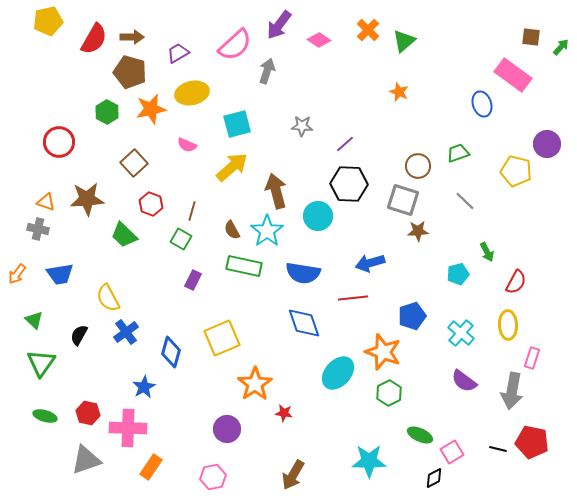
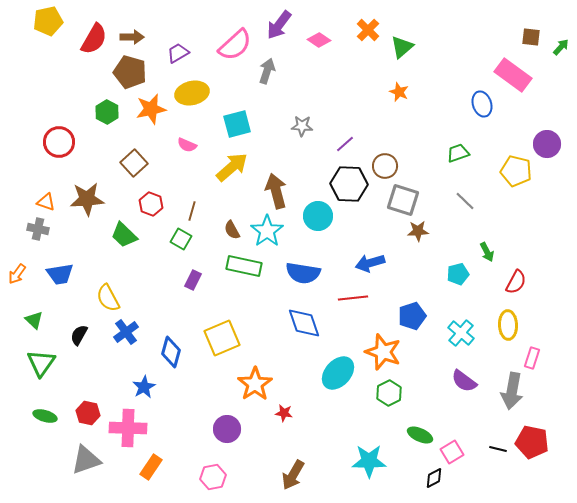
green triangle at (404, 41): moved 2 px left, 6 px down
brown circle at (418, 166): moved 33 px left
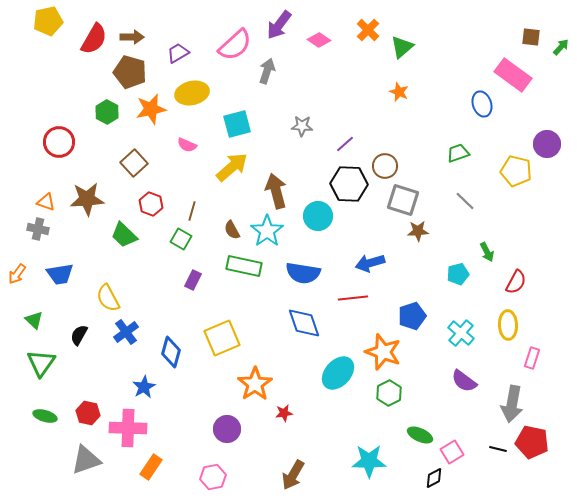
gray arrow at (512, 391): moved 13 px down
red star at (284, 413): rotated 18 degrees counterclockwise
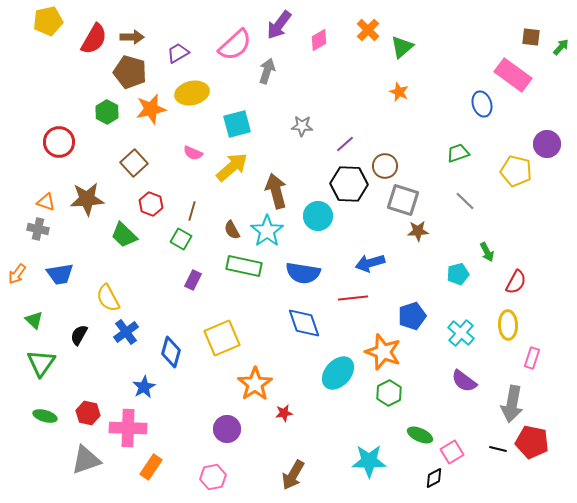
pink diamond at (319, 40): rotated 65 degrees counterclockwise
pink semicircle at (187, 145): moved 6 px right, 8 px down
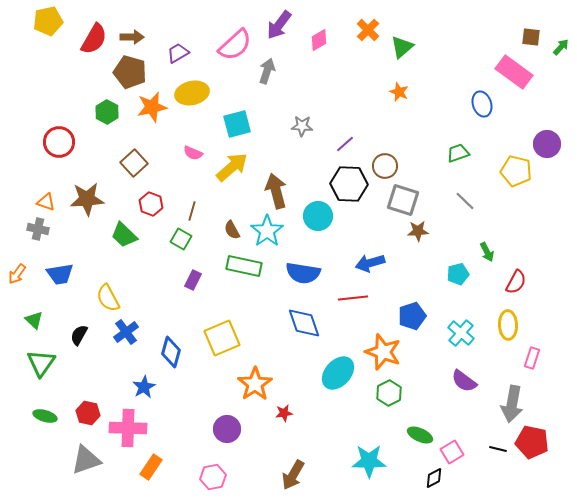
pink rectangle at (513, 75): moved 1 px right, 3 px up
orange star at (151, 109): moved 1 px right, 2 px up
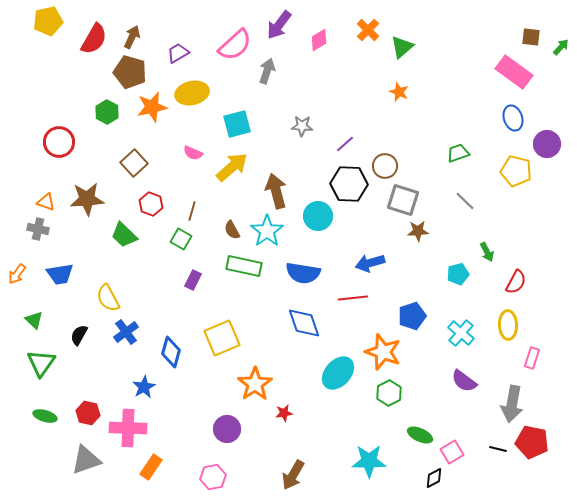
brown arrow at (132, 37): rotated 65 degrees counterclockwise
blue ellipse at (482, 104): moved 31 px right, 14 px down
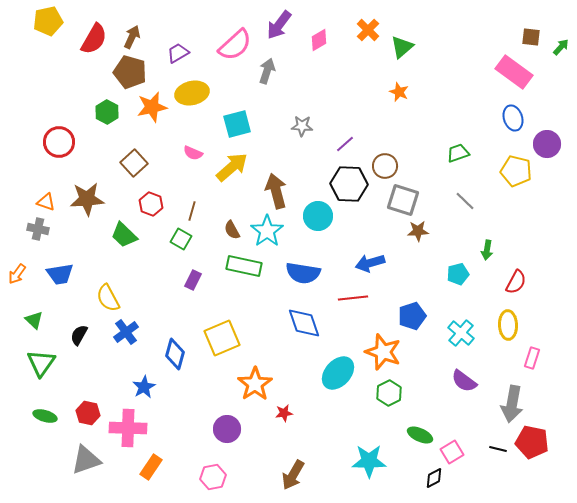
green arrow at (487, 252): moved 2 px up; rotated 36 degrees clockwise
blue diamond at (171, 352): moved 4 px right, 2 px down
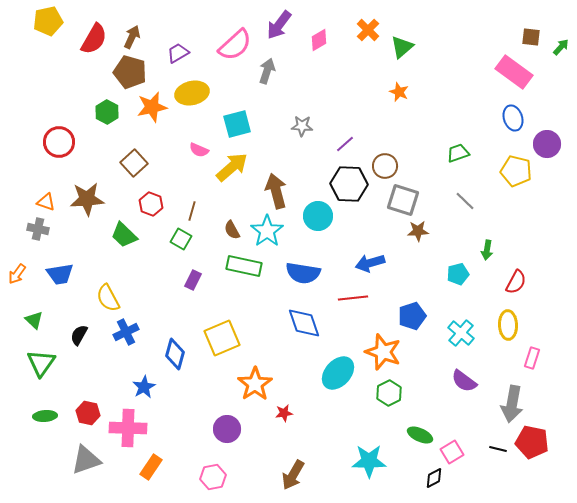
pink semicircle at (193, 153): moved 6 px right, 3 px up
blue cross at (126, 332): rotated 10 degrees clockwise
green ellipse at (45, 416): rotated 20 degrees counterclockwise
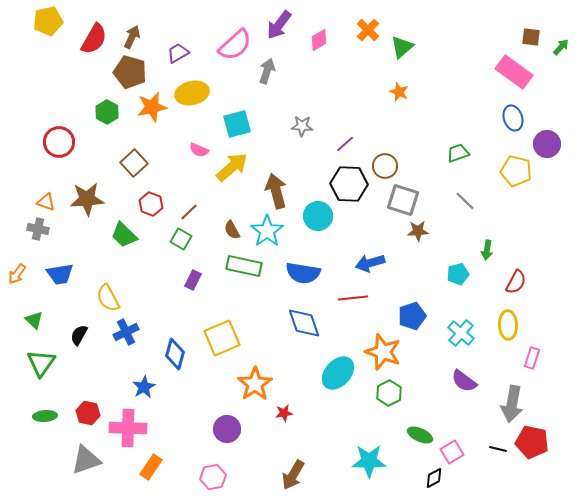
brown line at (192, 211): moved 3 px left, 1 px down; rotated 30 degrees clockwise
